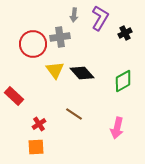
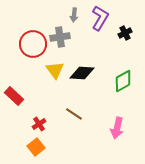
black diamond: rotated 45 degrees counterclockwise
orange square: rotated 36 degrees counterclockwise
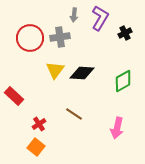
red circle: moved 3 px left, 6 px up
yellow triangle: rotated 12 degrees clockwise
orange square: rotated 12 degrees counterclockwise
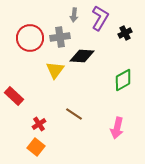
black diamond: moved 17 px up
green diamond: moved 1 px up
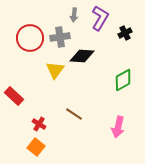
red cross: rotated 24 degrees counterclockwise
pink arrow: moved 1 px right, 1 px up
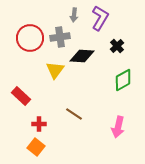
black cross: moved 8 px left, 13 px down; rotated 16 degrees counterclockwise
red rectangle: moved 7 px right
red cross: rotated 32 degrees counterclockwise
